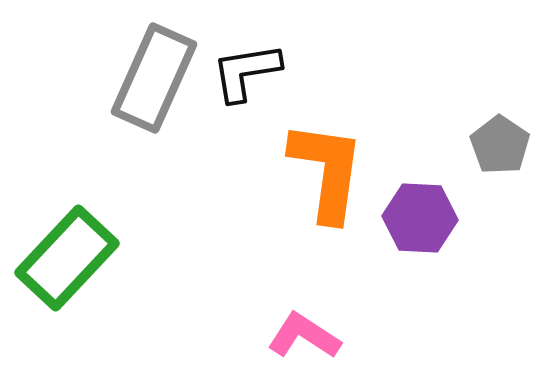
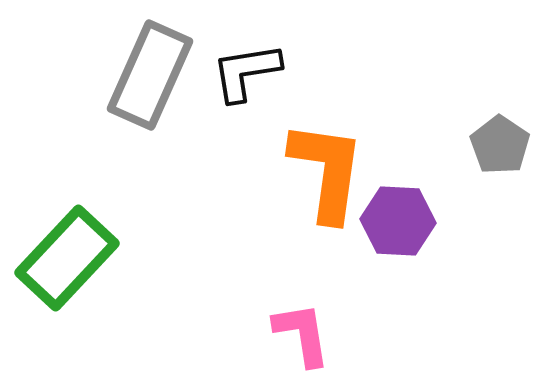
gray rectangle: moved 4 px left, 3 px up
purple hexagon: moved 22 px left, 3 px down
pink L-shape: moved 2 px left, 2 px up; rotated 48 degrees clockwise
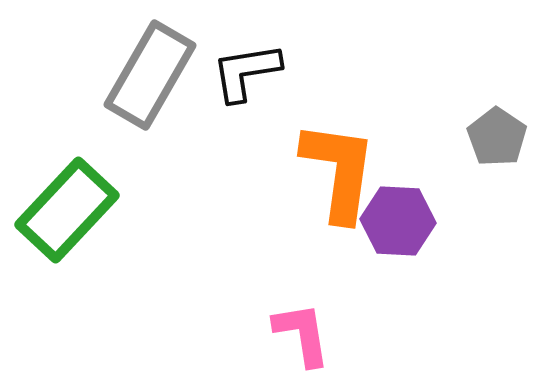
gray rectangle: rotated 6 degrees clockwise
gray pentagon: moved 3 px left, 8 px up
orange L-shape: moved 12 px right
green rectangle: moved 48 px up
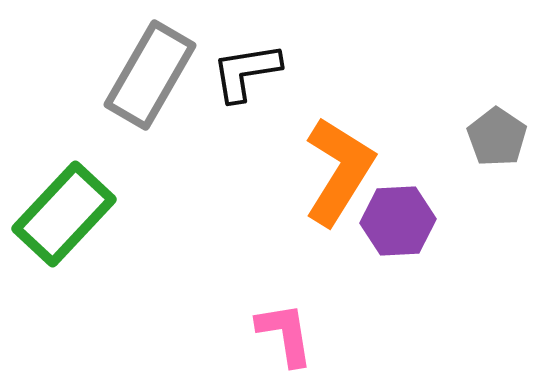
orange L-shape: rotated 24 degrees clockwise
green rectangle: moved 3 px left, 4 px down
purple hexagon: rotated 6 degrees counterclockwise
pink L-shape: moved 17 px left
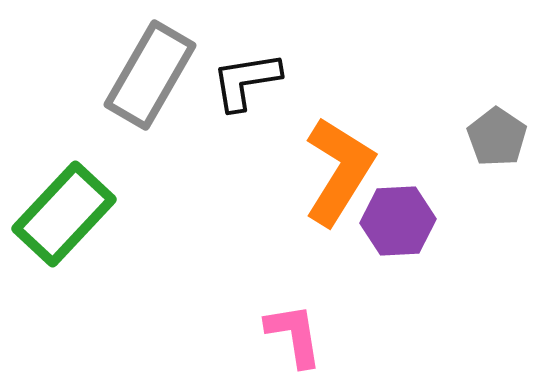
black L-shape: moved 9 px down
pink L-shape: moved 9 px right, 1 px down
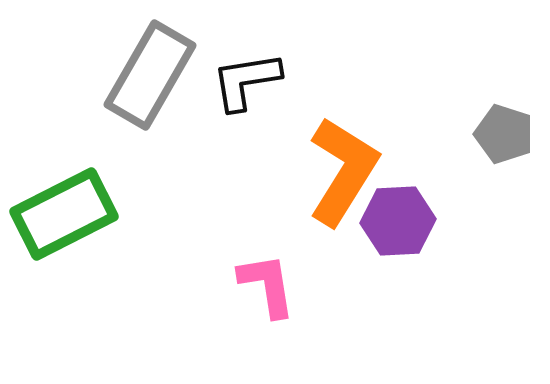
gray pentagon: moved 7 px right, 3 px up; rotated 16 degrees counterclockwise
orange L-shape: moved 4 px right
green rectangle: rotated 20 degrees clockwise
pink L-shape: moved 27 px left, 50 px up
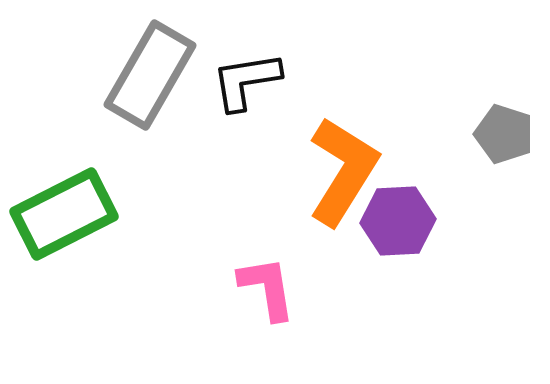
pink L-shape: moved 3 px down
